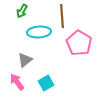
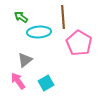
green arrow: moved 1 px left, 6 px down; rotated 96 degrees clockwise
brown line: moved 1 px right, 1 px down
pink arrow: moved 1 px right, 1 px up
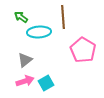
pink pentagon: moved 4 px right, 7 px down
pink arrow: moved 7 px right; rotated 108 degrees clockwise
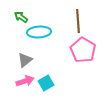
brown line: moved 15 px right, 4 px down
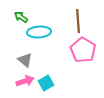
gray triangle: rotated 42 degrees counterclockwise
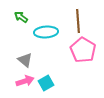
cyan ellipse: moved 7 px right
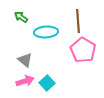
cyan square: moved 1 px right; rotated 14 degrees counterclockwise
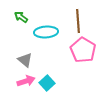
pink arrow: moved 1 px right
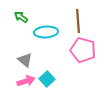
pink pentagon: rotated 15 degrees counterclockwise
cyan square: moved 4 px up
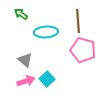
green arrow: moved 3 px up
